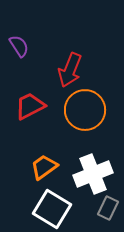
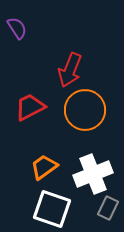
purple semicircle: moved 2 px left, 18 px up
red trapezoid: moved 1 px down
white square: rotated 12 degrees counterclockwise
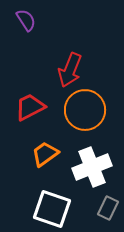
purple semicircle: moved 9 px right, 8 px up
orange trapezoid: moved 1 px right, 13 px up
white cross: moved 1 px left, 7 px up
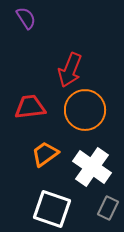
purple semicircle: moved 2 px up
red trapezoid: rotated 20 degrees clockwise
white cross: rotated 33 degrees counterclockwise
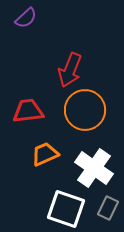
purple semicircle: rotated 80 degrees clockwise
red trapezoid: moved 2 px left, 4 px down
orange trapezoid: rotated 12 degrees clockwise
white cross: moved 2 px right, 1 px down
white square: moved 14 px right
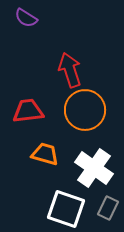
purple semicircle: rotated 75 degrees clockwise
red arrow: rotated 140 degrees clockwise
orange trapezoid: rotated 40 degrees clockwise
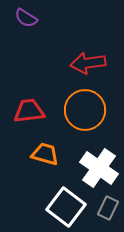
red arrow: moved 18 px right, 7 px up; rotated 80 degrees counterclockwise
red trapezoid: moved 1 px right
white cross: moved 5 px right
white square: moved 2 px up; rotated 18 degrees clockwise
